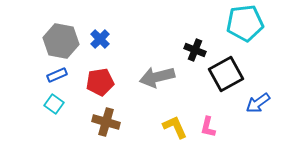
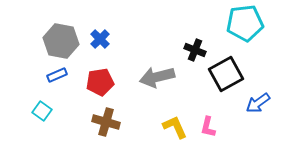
cyan square: moved 12 px left, 7 px down
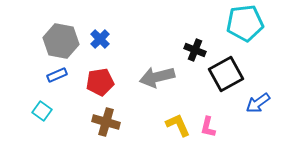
yellow L-shape: moved 3 px right, 2 px up
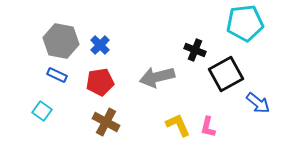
blue cross: moved 6 px down
blue rectangle: rotated 48 degrees clockwise
blue arrow: rotated 105 degrees counterclockwise
brown cross: rotated 12 degrees clockwise
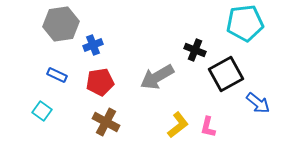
gray hexagon: moved 17 px up; rotated 20 degrees counterclockwise
blue cross: moved 7 px left; rotated 24 degrees clockwise
gray arrow: rotated 16 degrees counterclockwise
yellow L-shape: rotated 76 degrees clockwise
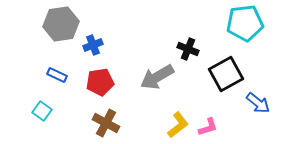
black cross: moved 7 px left, 1 px up
brown cross: moved 1 px down
pink L-shape: rotated 120 degrees counterclockwise
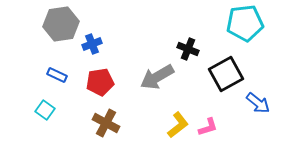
blue cross: moved 1 px left, 1 px up
cyan square: moved 3 px right, 1 px up
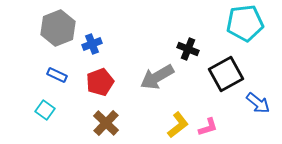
gray hexagon: moved 3 px left, 4 px down; rotated 12 degrees counterclockwise
red pentagon: rotated 12 degrees counterclockwise
brown cross: rotated 16 degrees clockwise
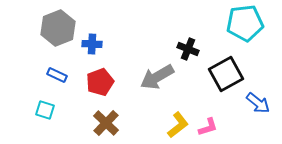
blue cross: rotated 24 degrees clockwise
cyan square: rotated 18 degrees counterclockwise
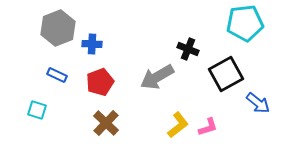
cyan square: moved 8 px left
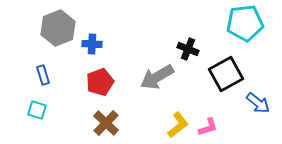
blue rectangle: moved 14 px left; rotated 48 degrees clockwise
